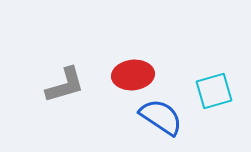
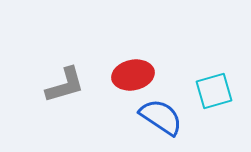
red ellipse: rotated 6 degrees counterclockwise
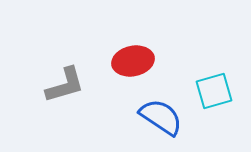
red ellipse: moved 14 px up
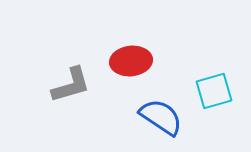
red ellipse: moved 2 px left; rotated 6 degrees clockwise
gray L-shape: moved 6 px right
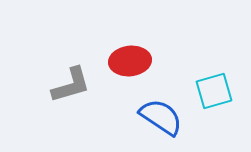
red ellipse: moved 1 px left
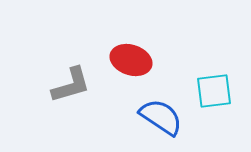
red ellipse: moved 1 px right, 1 px up; rotated 24 degrees clockwise
cyan square: rotated 9 degrees clockwise
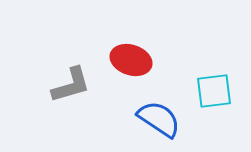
blue semicircle: moved 2 px left, 2 px down
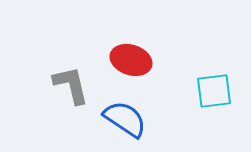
gray L-shape: rotated 87 degrees counterclockwise
blue semicircle: moved 34 px left
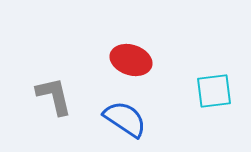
gray L-shape: moved 17 px left, 11 px down
